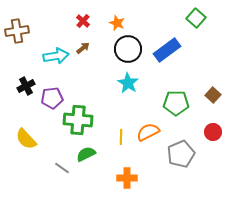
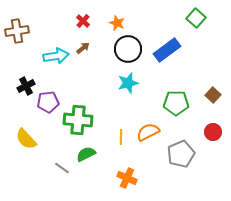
cyan star: rotated 25 degrees clockwise
purple pentagon: moved 4 px left, 4 px down
orange cross: rotated 24 degrees clockwise
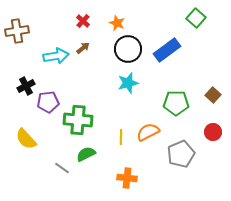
orange cross: rotated 18 degrees counterclockwise
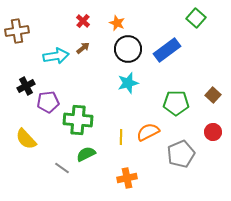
orange cross: rotated 18 degrees counterclockwise
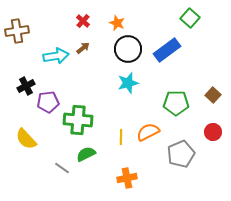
green square: moved 6 px left
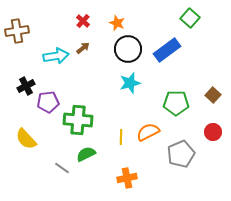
cyan star: moved 2 px right
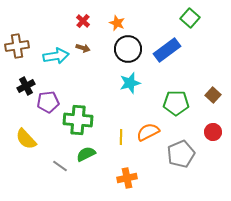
brown cross: moved 15 px down
brown arrow: rotated 56 degrees clockwise
gray line: moved 2 px left, 2 px up
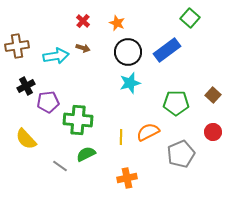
black circle: moved 3 px down
